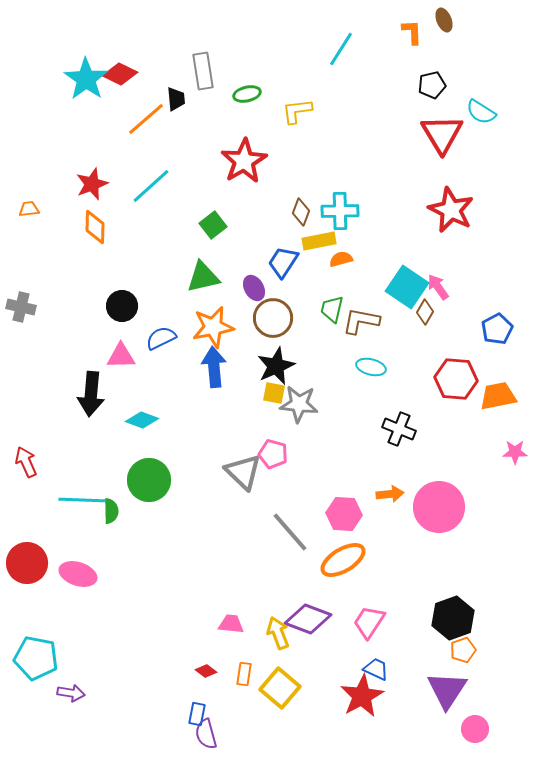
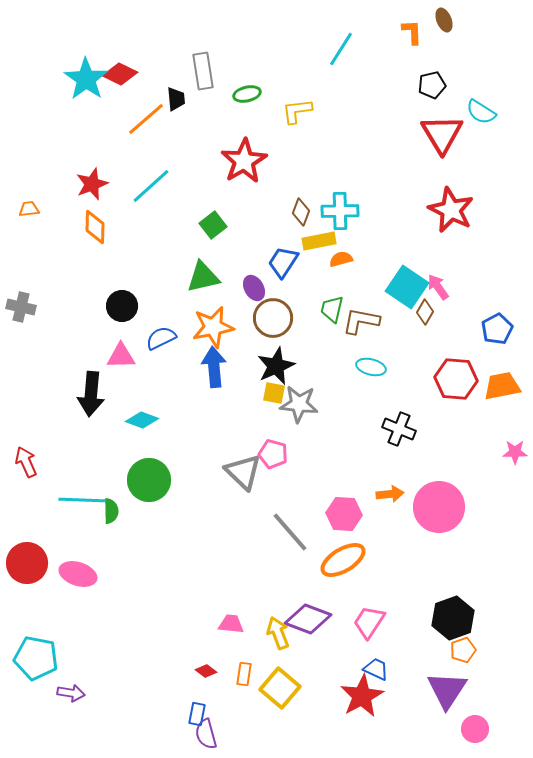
orange trapezoid at (498, 396): moved 4 px right, 10 px up
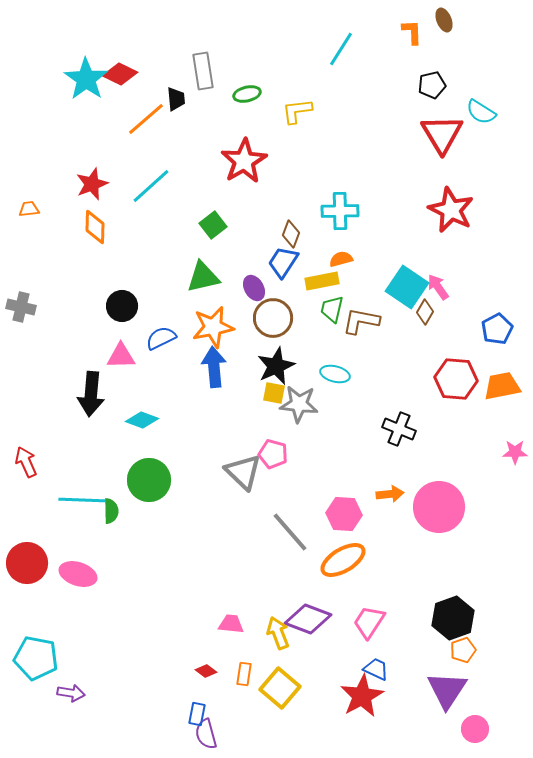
brown diamond at (301, 212): moved 10 px left, 22 px down
yellow rectangle at (319, 241): moved 3 px right, 40 px down
cyan ellipse at (371, 367): moved 36 px left, 7 px down
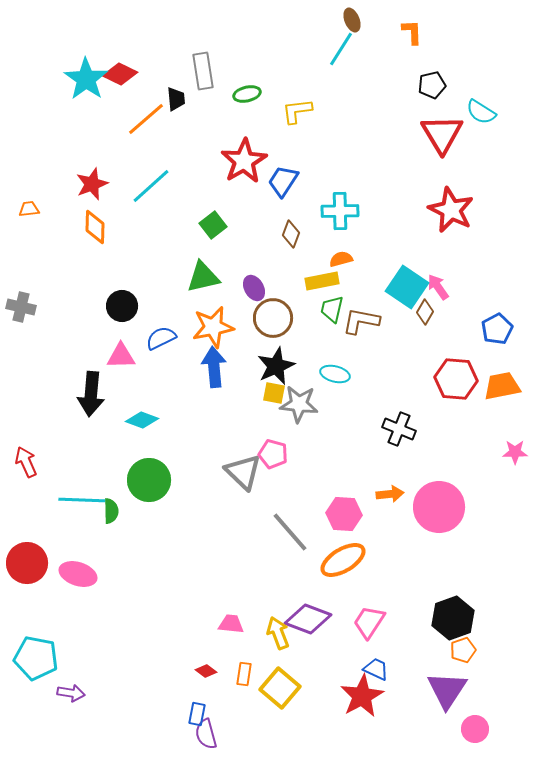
brown ellipse at (444, 20): moved 92 px left
blue trapezoid at (283, 262): moved 81 px up
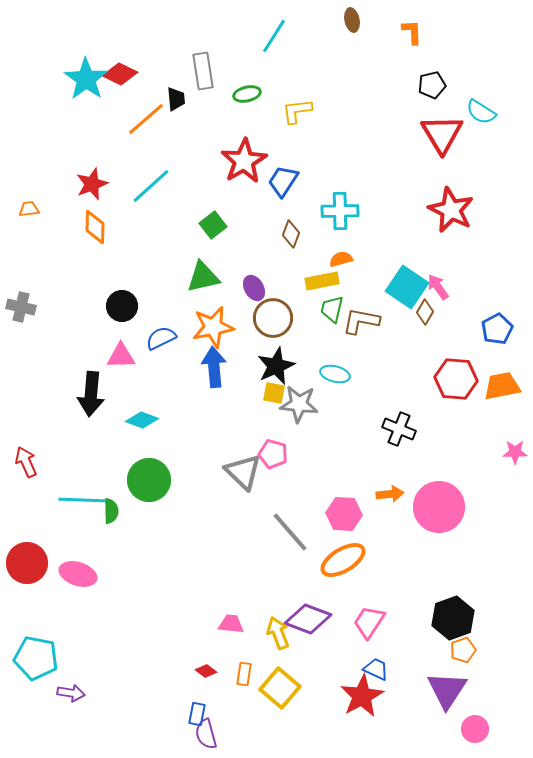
brown ellipse at (352, 20): rotated 10 degrees clockwise
cyan line at (341, 49): moved 67 px left, 13 px up
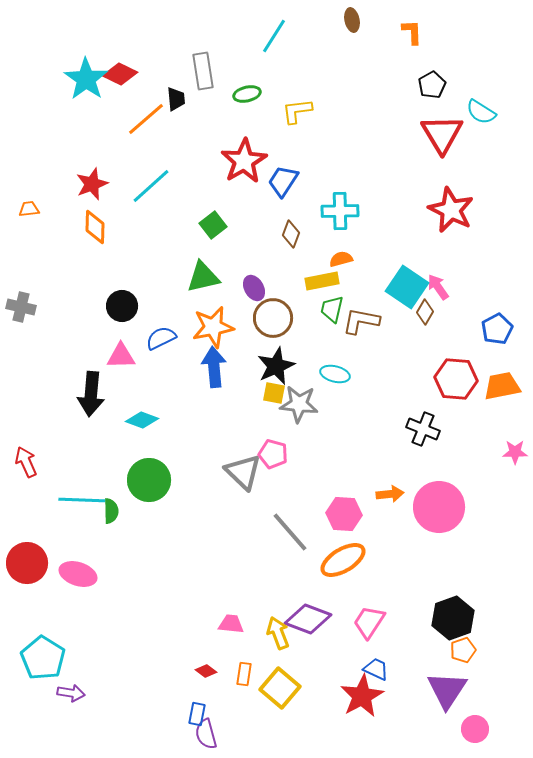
black pentagon at (432, 85): rotated 16 degrees counterclockwise
black cross at (399, 429): moved 24 px right
cyan pentagon at (36, 658): moved 7 px right; rotated 21 degrees clockwise
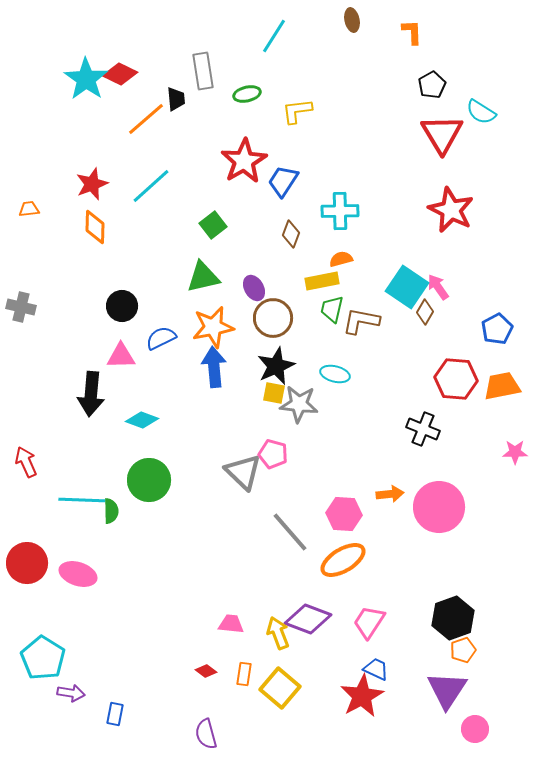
blue rectangle at (197, 714): moved 82 px left
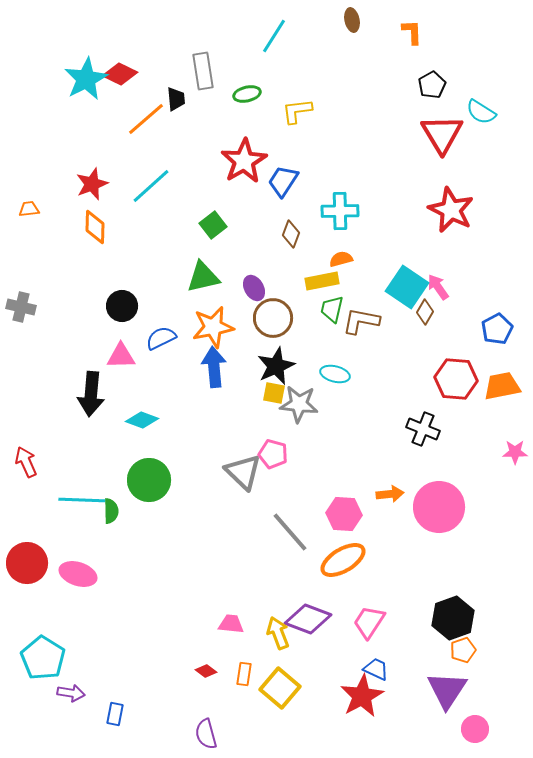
cyan star at (86, 79): rotated 9 degrees clockwise
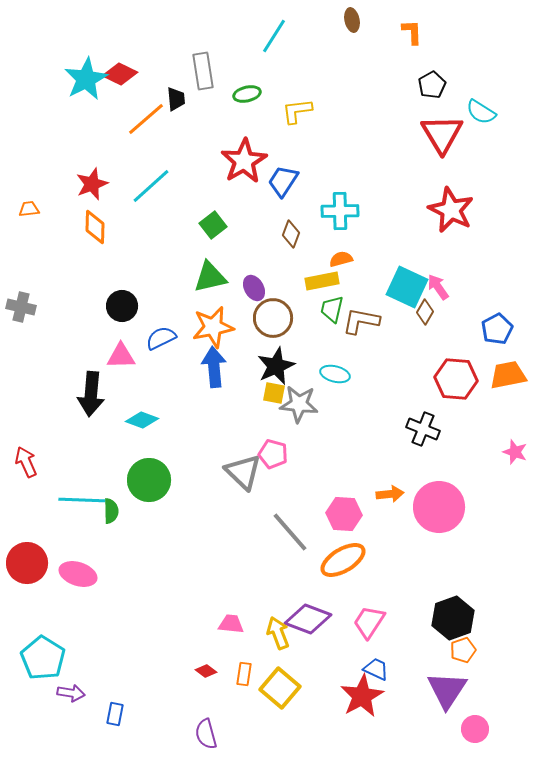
green triangle at (203, 277): moved 7 px right
cyan square at (407, 287): rotated 9 degrees counterclockwise
orange trapezoid at (502, 386): moved 6 px right, 11 px up
pink star at (515, 452): rotated 20 degrees clockwise
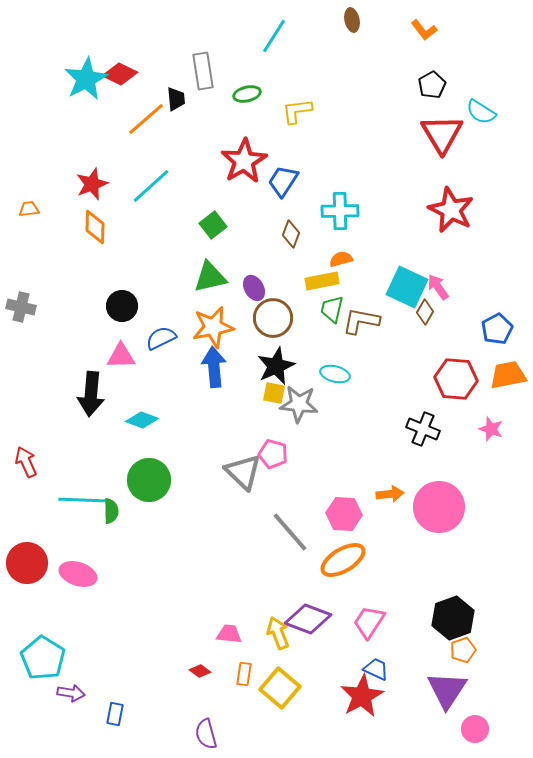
orange L-shape at (412, 32): moved 12 px right, 2 px up; rotated 144 degrees clockwise
pink star at (515, 452): moved 24 px left, 23 px up
pink trapezoid at (231, 624): moved 2 px left, 10 px down
red diamond at (206, 671): moved 6 px left
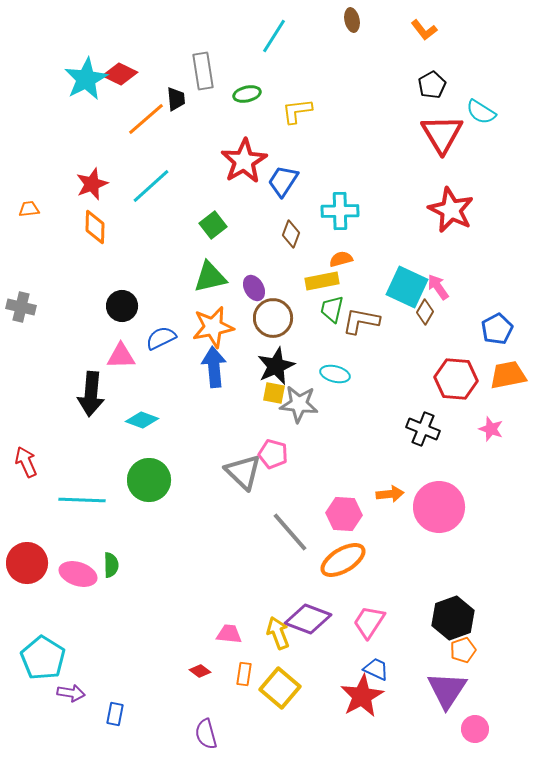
green semicircle at (111, 511): moved 54 px down
